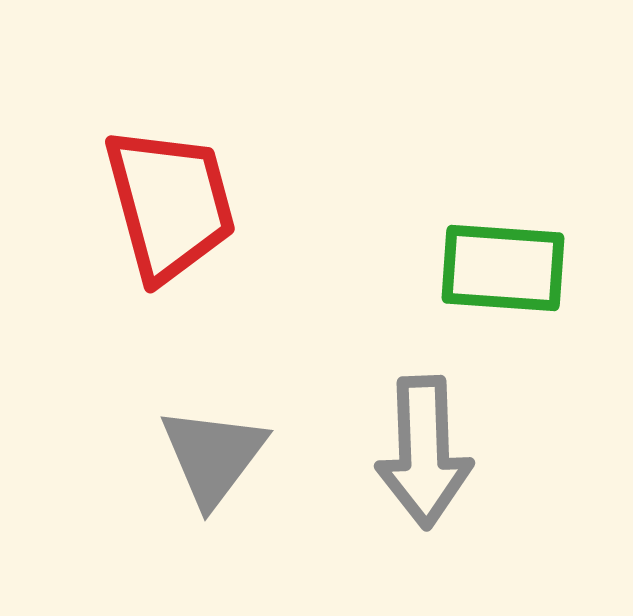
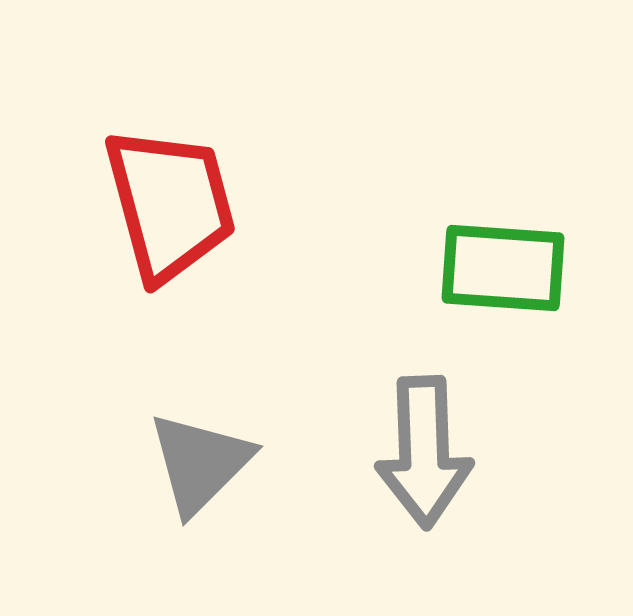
gray triangle: moved 13 px left, 7 px down; rotated 8 degrees clockwise
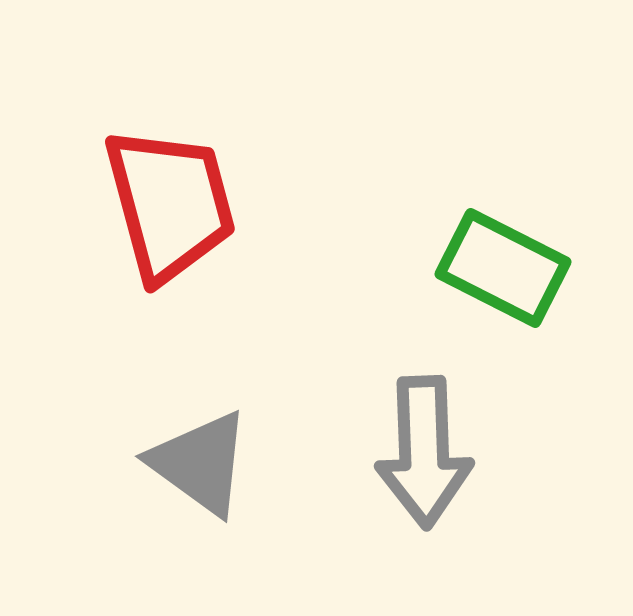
green rectangle: rotated 23 degrees clockwise
gray triangle: rotated 39 degrees counterclockwise
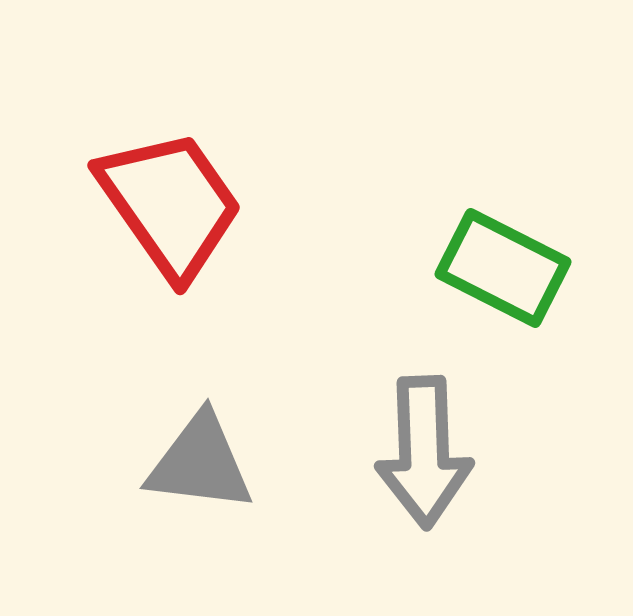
red trapezoid: rotated 20 degrees counterclockwise
gray triangle: rotated 29 degrees counterclockwise
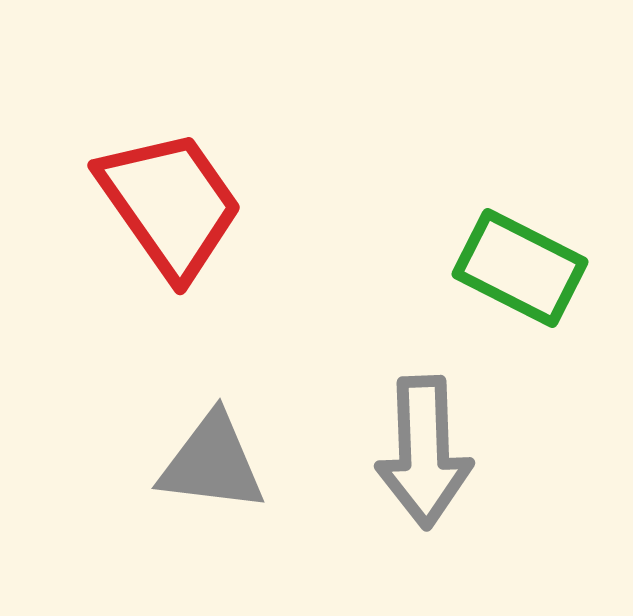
green rectangle: moved 17 px right
gray triangle: moved 12 px right
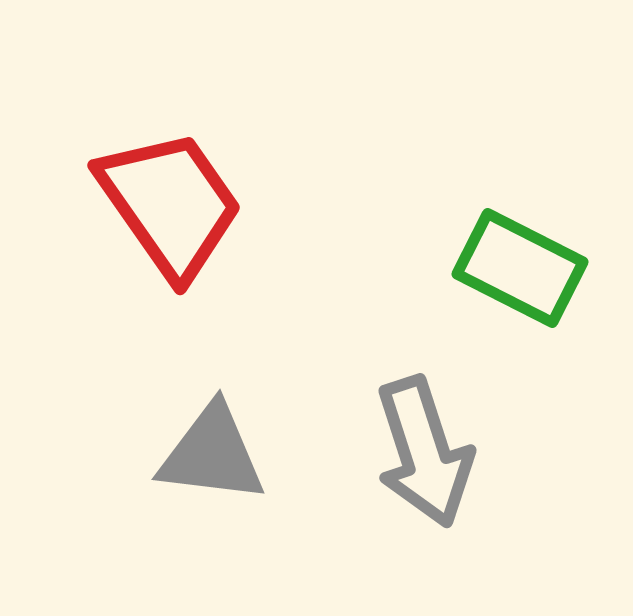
gray arrow: rotated 16 degrees counterclockwise
gray triangle: moved 9 px up
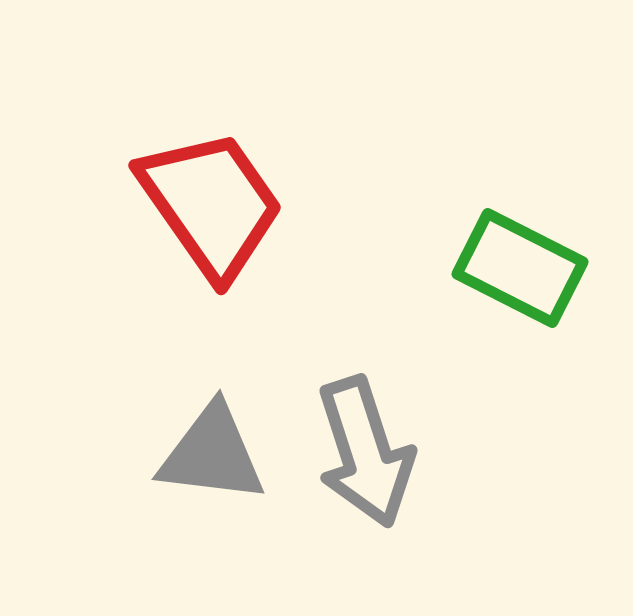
red trapezoid: moved 41 px right
gray arrow: moved 59 px left
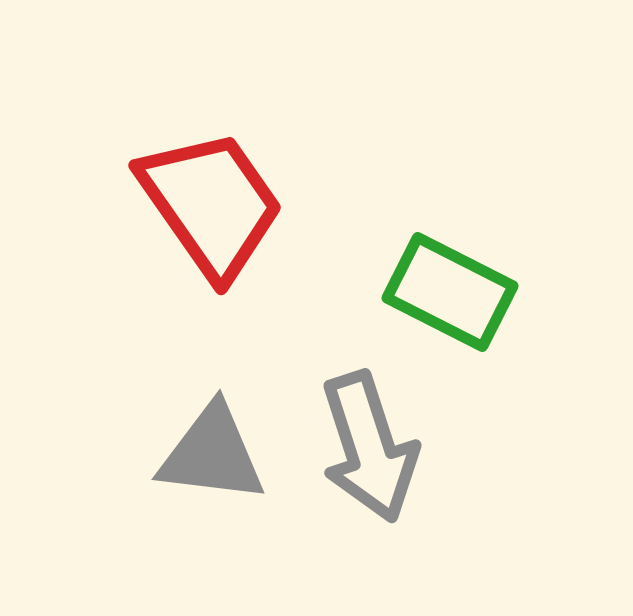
green rectangle: moved 70 px left, 24 px down
gray arrow: moved 4 px right, 5 px up
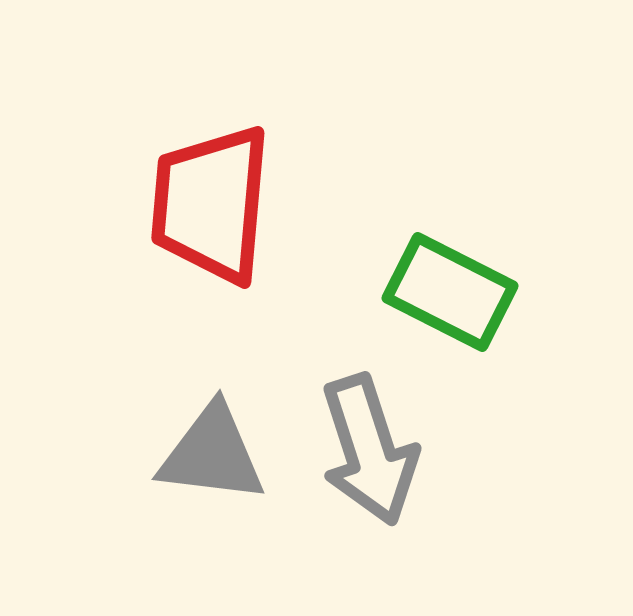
red trapezoid: rotated 140 degrees counterclockwise
gray arrow: moved 3 px down
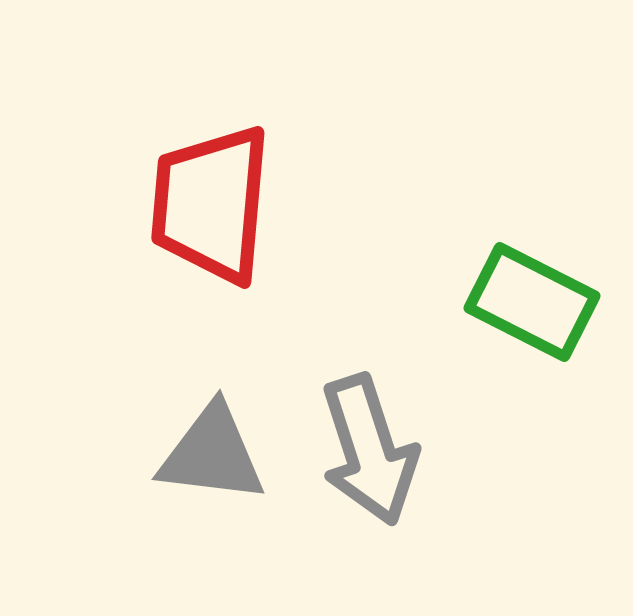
green rectangle: moved 82 px right, 10 px down
